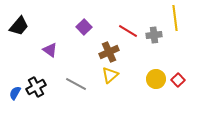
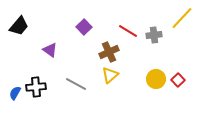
yellow line: moved 7 px right; rotated 50 degrees clockwise
black cross: rotated 24 degrees clockwise
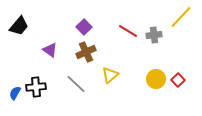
yellow line: moved 1 px left, 1 px up
brown cross: moved 23 px left
gray line: rotated 15 degrees clockwise
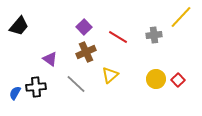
red line: moved 10 px left, 6 px down
purple triangle: moved 9 px down
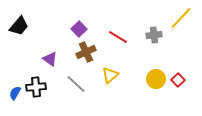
yellow line: moved 1 px down
purple square: moved 5 px left, 2 px down
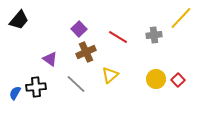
black trapezoid: moved 6 px up
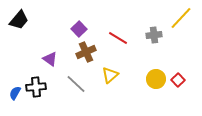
red line: moved 1 px down
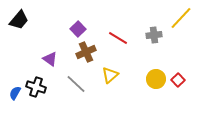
purple square: moved 1 px left
black cross: rotated 24 degrees clockwise
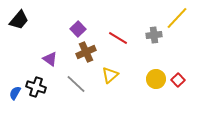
yellow line: moved 4 px left
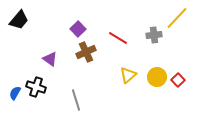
yellow triangle: moved 18 px right
yellow circle: moved 1 px right, 2 px up
gray line: moved 16 px down; rotated 30 degrees clockwise
